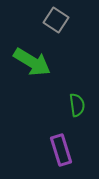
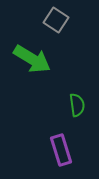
green arrow: moved 3 px up
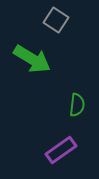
green semicircle: rotated 15 degrees clockwise
purple rectangle: rotated 72 degrees clockwise
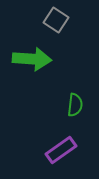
green arrow: rotated 27 degrees counterclockwise
green semicircle: moved 2 px left
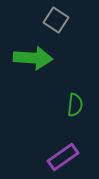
green arrow: moved 1 px right, 1 px up
purple rectangle: moved 2 px right, 7 px down
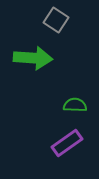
green semicircle: rotated 95 degrees counterclockwise
purple rectangle: moved 4 px right, 14 px up
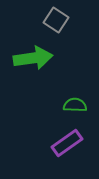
green arrow: rotated 12 degrees counterclockwise
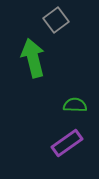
gray square: rotated 20 degrees clockwise
green arrow: rotated 96 degrees counterclockwise
